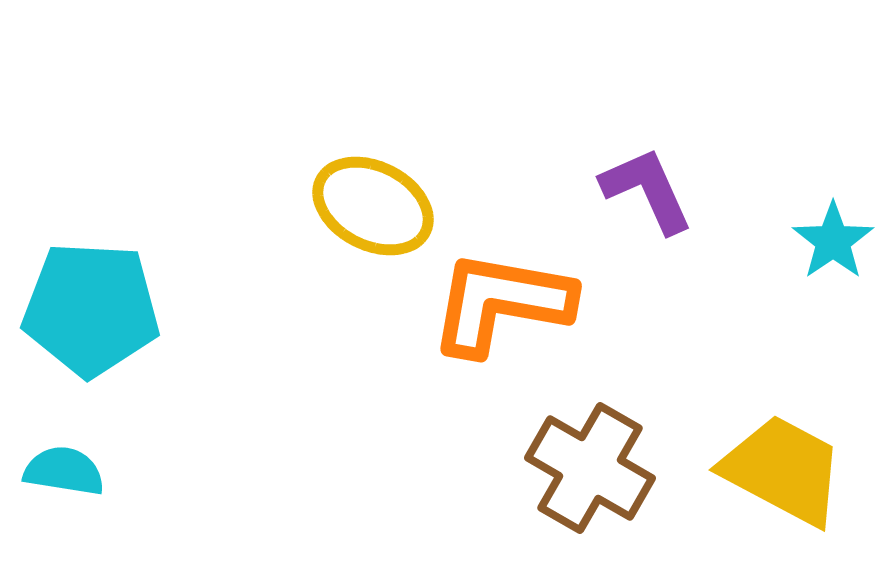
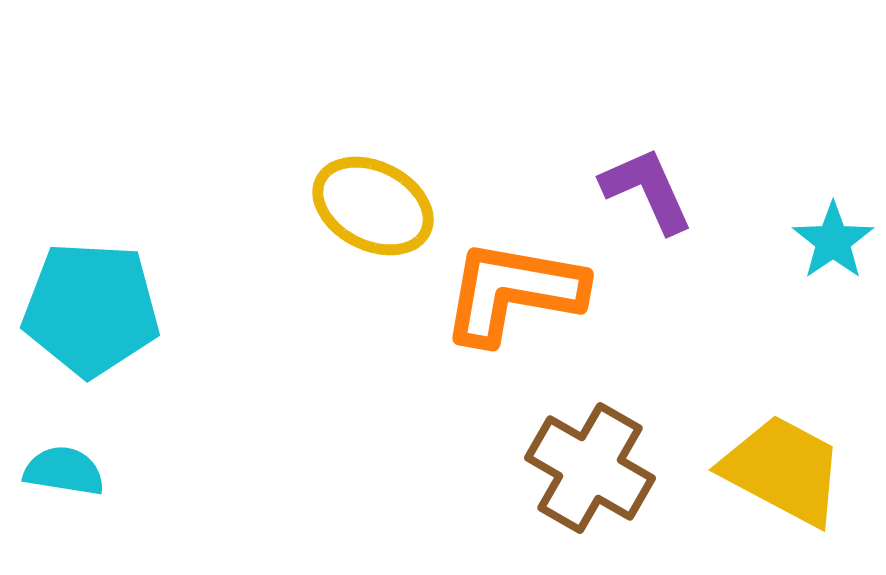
orange L-shape: moved 12 px right, 11 px up
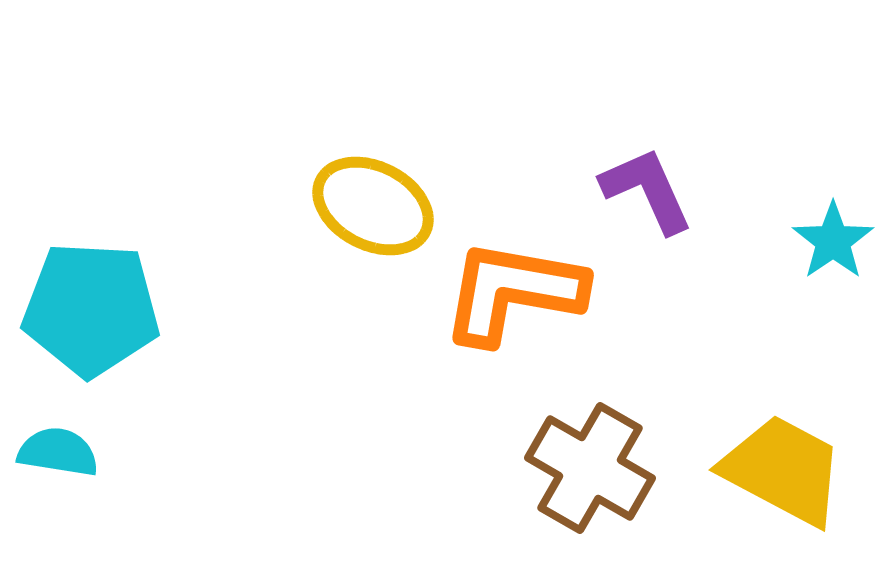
cyan semicircle: moved 6 px left, 19 px up
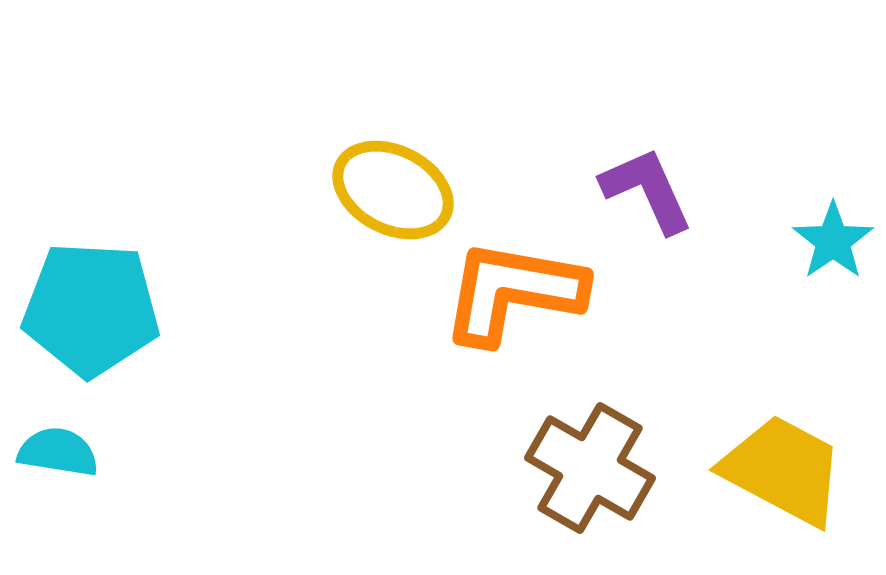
yellow ellipse: moved 20 px right, 16 px up
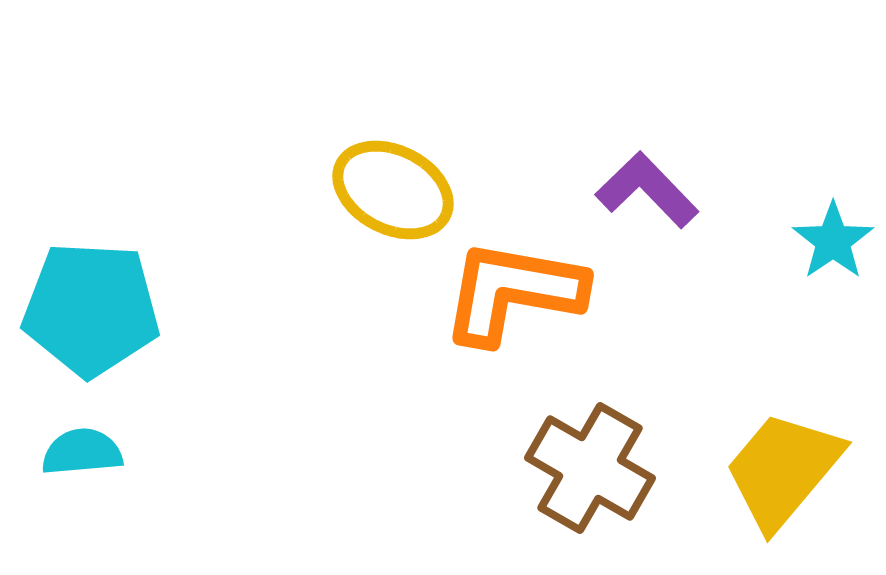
purple L-shape: rotated 20 degrees counterclockwise
cyan semicircle: moved 24 px right; rotated 14 degrees counterclockwise
yellow trapezoid: rotated 78 degrees counterclockwise
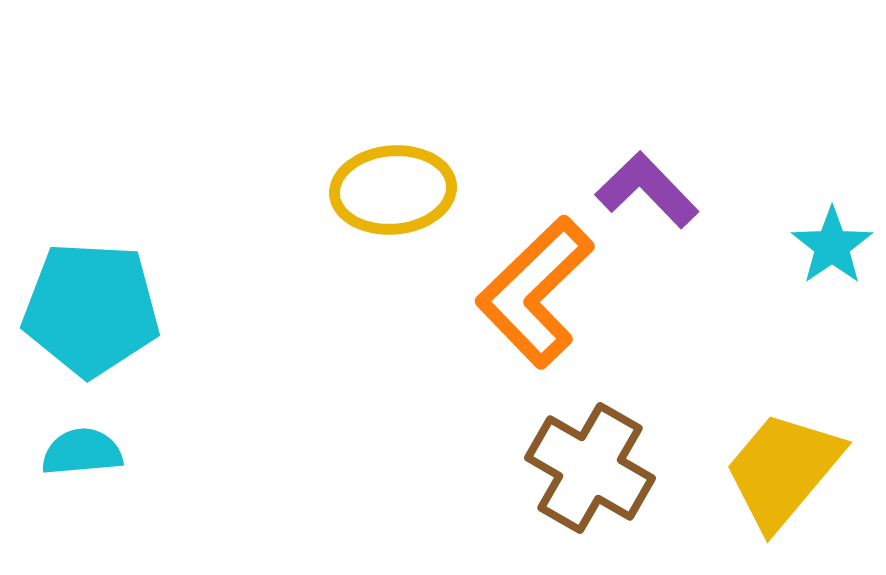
yellow ellipse: rotated 32 degrees counterclockwise
cyan star: moved 1 px left, 5 px down
orange L-shape: moved 22 px right; rotated 54 degrees counterclockwise
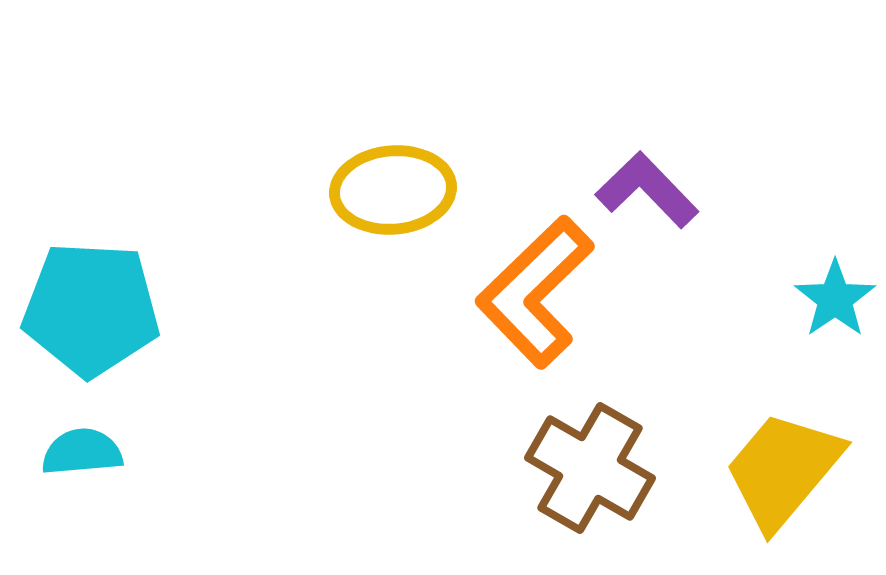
cyan star: moved 3 px right, 53 px down
